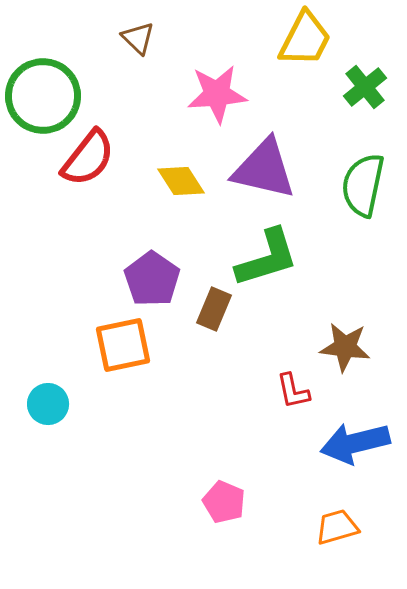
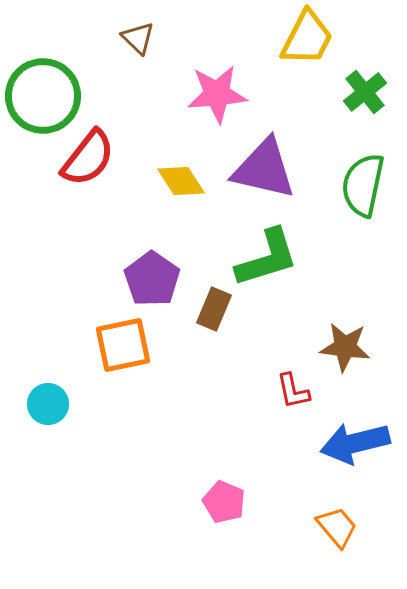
yellow trapezoid: moved 2 px right, 1 px up
green cross: moved 5 px down
orange trapezoid: rotated 66 degrees clockwise
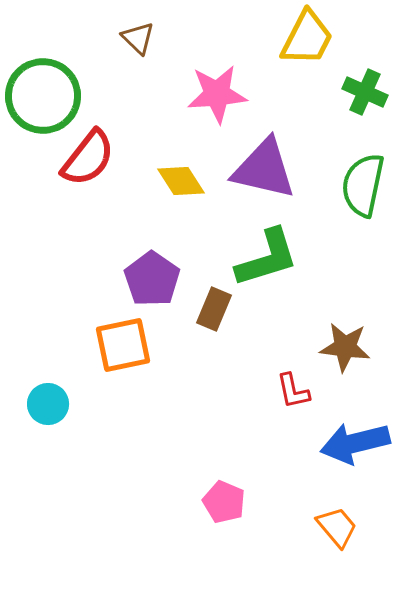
green cross: rotated 27 degrees counterclockwise
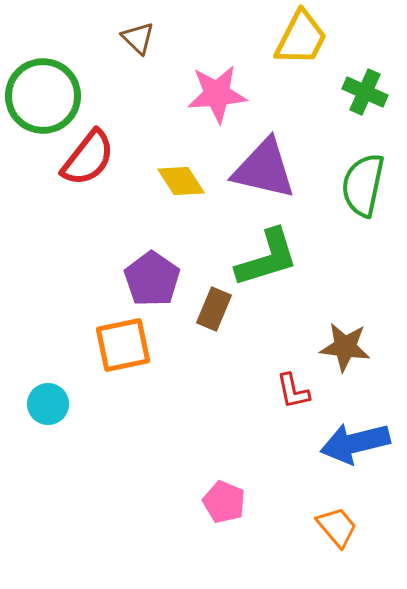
yellow trapezoid: moved 6 px left
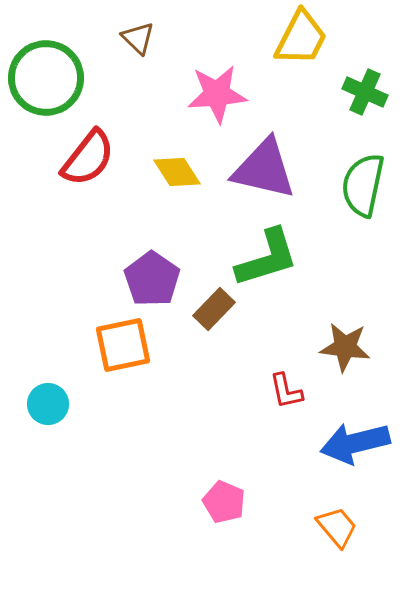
green circle: moved 3 px right, 18 px up
yellow diamond: moved 4 px left, 9 px up
brown rectangle: rotated 21 degrees clockwise
red L-shape: moved 7 px left
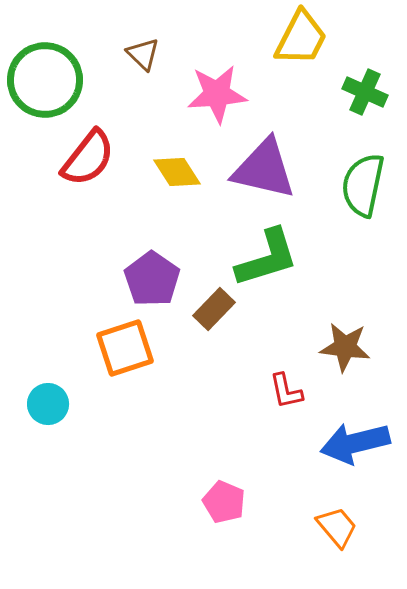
brown triangle: moved 5 px right, 16 px down
green circle: moved 1 px left, 2 px down
orange square: moved 2 px right, 3 px down; rotated 6 degrees counterclockwise
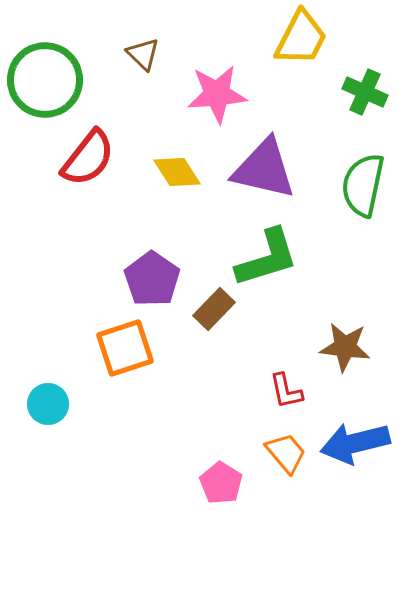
pink pentagon: moved 3 px left, 19 px up; rotated 9 degrees clockwise
orange trapezoid: moved 51 px left, 74 px up
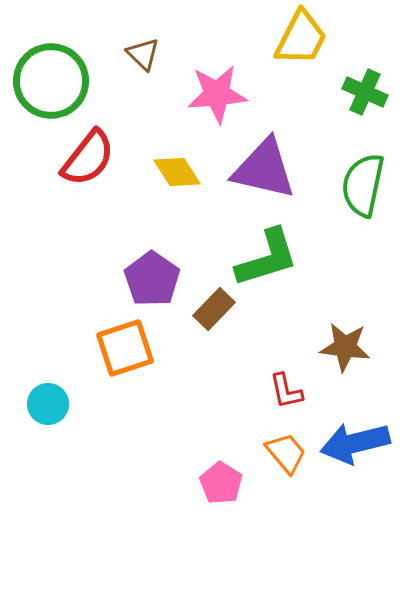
green circle: moved 6 px right, 1 px down
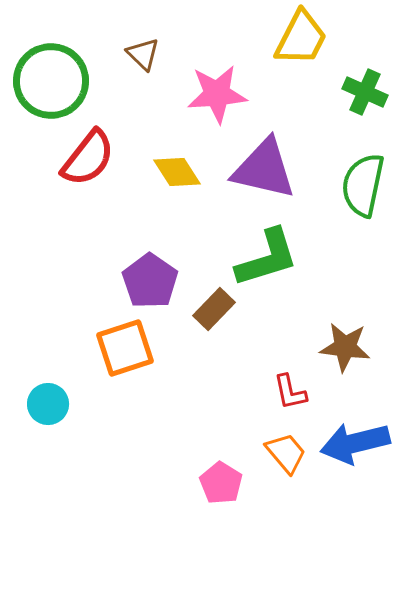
purple pentagon: moved 2 px left, 2 px down
red L-shape: moved 4 px right, 1 px down
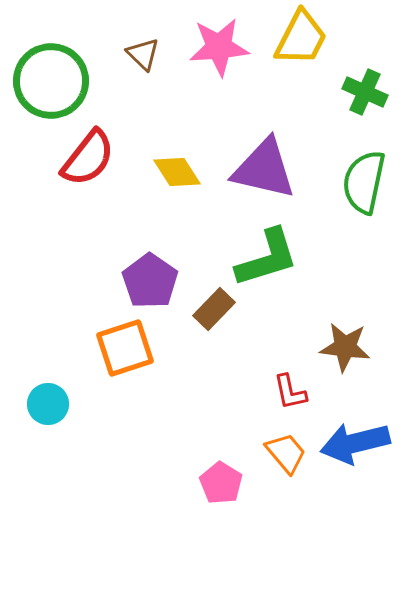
pink star: moved 2 px right, 47 px up
green semicircle: moved 1 px right, 3 px up
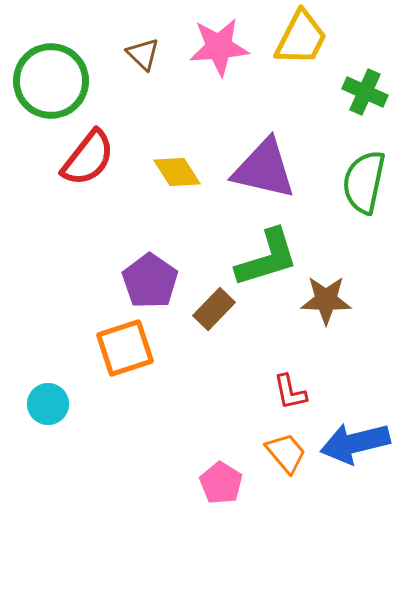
brown star: moved 19 px left, 47 px up; rotated 6 degrees counterclockwise
